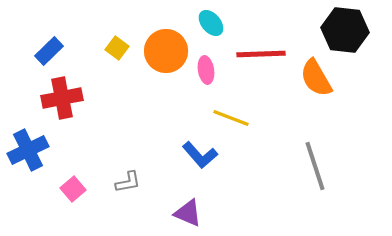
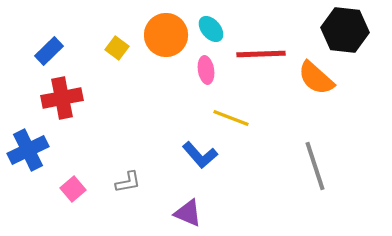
cyan ellipse: moved 6 px down
orange circle: moved 16 px up
orange semicircle: rotated 18 degrees counterclockwise
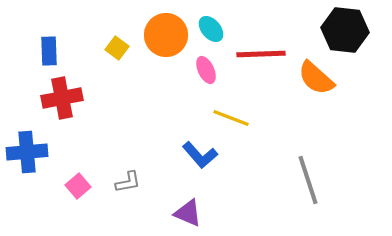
blue rectangle: rotated 48 degrees counterclockwise
pink ellipse: rotated 16 degrees counterclockwise
blue cross: moved 1 px left, 2 px down; rotated 21 degrees clockwise
gray line: moved 7 px left, 14 px down
pink square: moved 5 px right, 3 px up
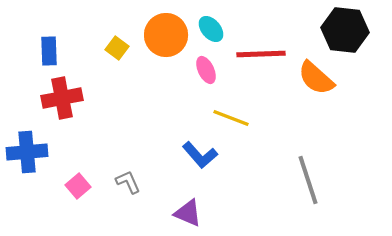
gray L-shape: rotated 104 degrees counterclockwise
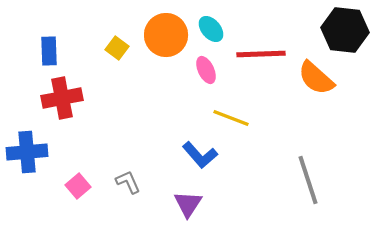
purple triangle: moved 9 px up; rotated 40 degrees clockwise
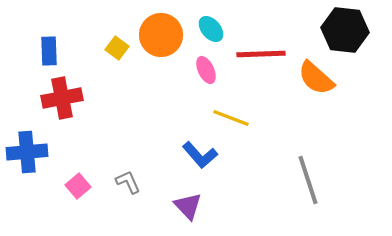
orange circle: moved 5 px left
purple triangle: moved 2 px down; rotated 16 degrees counterclockwise
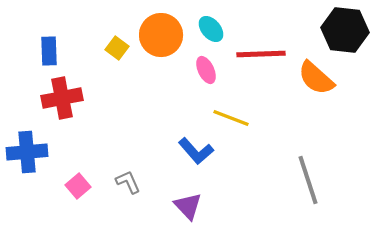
blue L-shape: moved 4 px left, 4 px up
